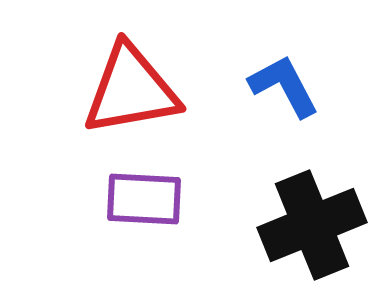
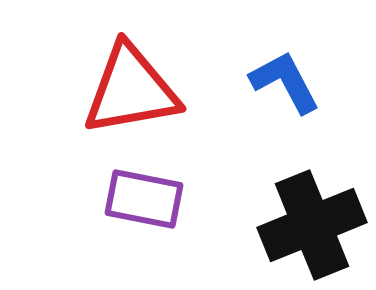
blue L-shape: moved 1 px right, 4 px up
purple rectangle: rotated 8 degrees clockwise
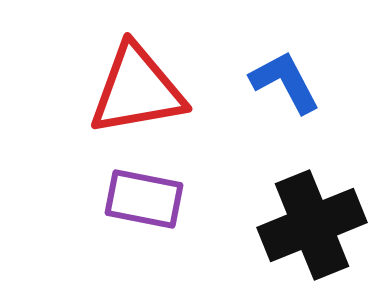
red triangle: moved 6 px right
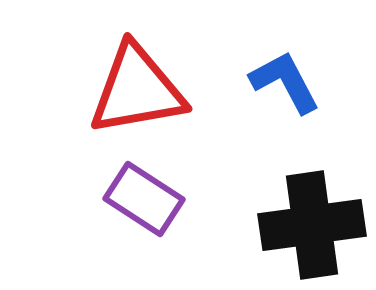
purple rectangle: rotated 22 degrees clockwise
black cross: rotated 14 degrees clockwise
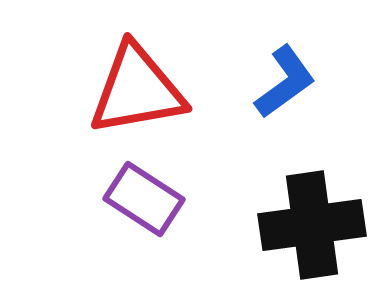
blue L-shape: rotated 82 degrees clockwise
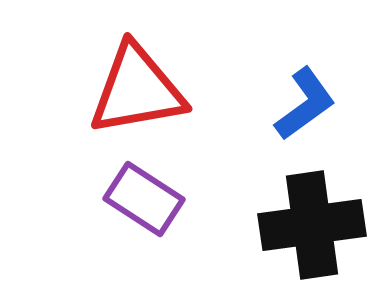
blue L-shape: moved 20 px right, 22 px down
